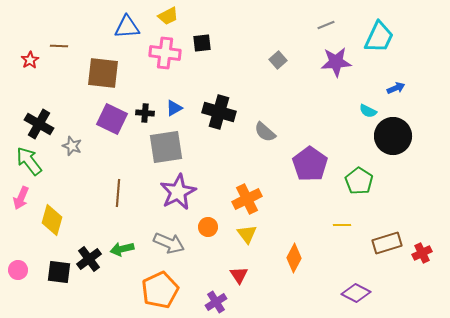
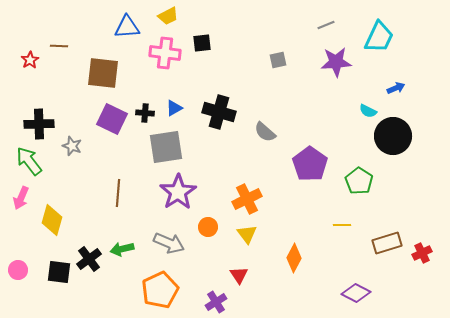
gray square at (278, 60): rotated 30 degrees clockwise
black cross at (39, 124): rotated 32 degrees counterclockwise
purple star at (178, 192): rotated 6 degrees counterclockwise
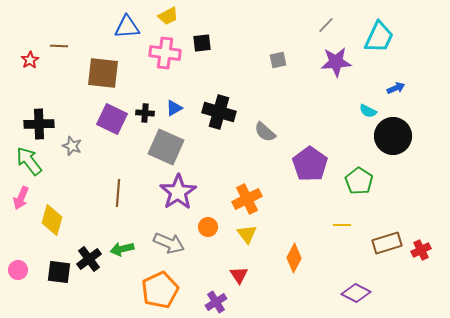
gray line at (326, 25): rotated 24 degrees counterclockwise
gray square at (166, 147): rotated 33 degrees clockwise
red cross at (422, 253): moved 1 px left, 3 px up
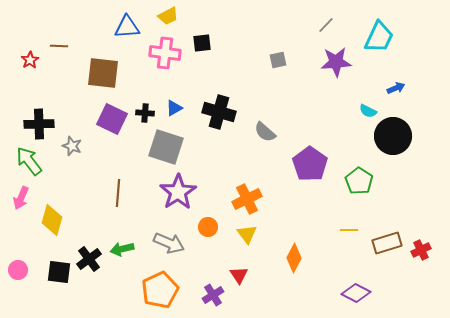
gray square at (166, 147): rotated 6 degrees counterclockwise
yellow line at (342, 225): moved 7 px right, 5 px down
purple cross at (216, 302): moved 3 px left, 7 px up
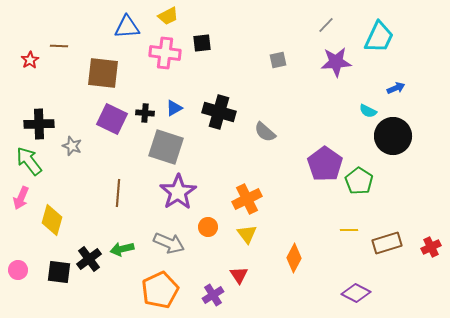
purple pentagon at (310, 164): moved 15 px right
red cross at (421, 250): moved 10 px right, 3 px up
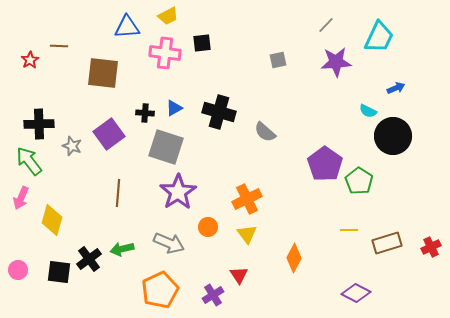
purple square at (112, 119): moved 3 px left, 15 px down; rotated 28 degrees clockwise
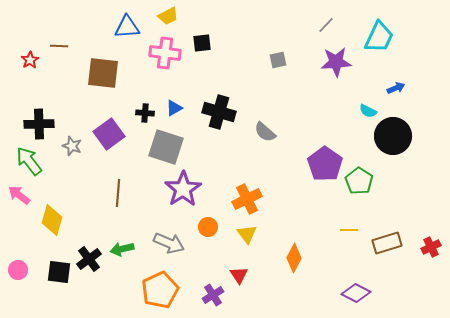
purple star at (178, 192): moved 5 px right, 3 px up
pink arrow at (21, 198): moved 2 px left, 3 px up; rotated 105 degrees clockwise
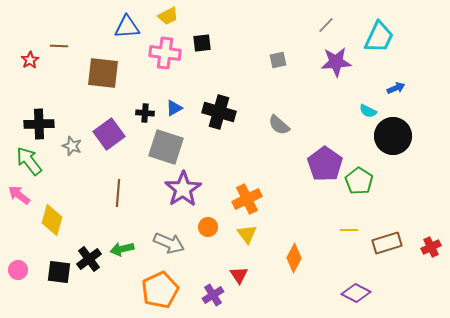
gray semicircle at (265, 132): moved 14 px right, 7 px up
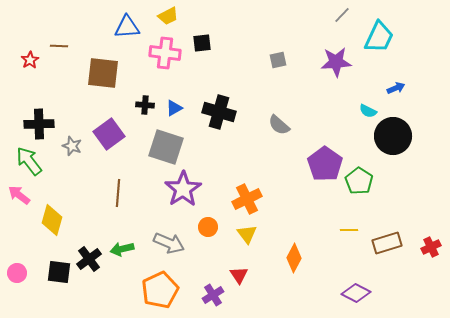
gray line at (326, 25): moved 16 px right, 10 px up
black cross at (145, 113): moved 8 px up
pink circle at (18, 270): moved 1 px left, 3 px down
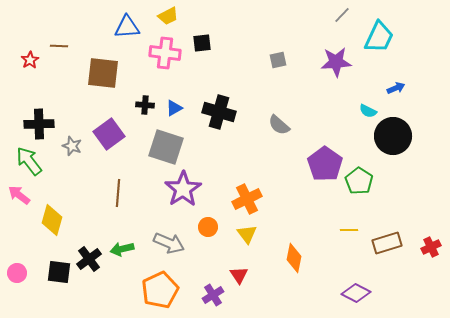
orange diamond at (294, 258): rotated 16 degrees counterclockwise
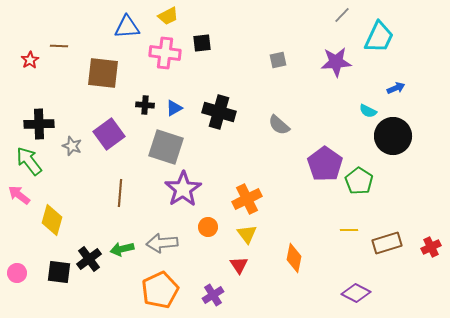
brown line at (118, 193): moved 2 px right
gray arrow at (169, 243): moved 7 px left; rotated 152 degrees clockwise
red triangle at (239, 275): moved 10 px up
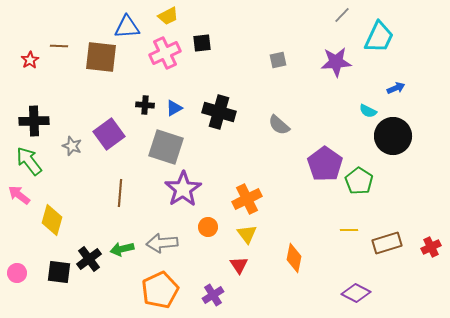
pink cross at (165, 53): rotated 32 degrees counterclockwise
brown square at (103, 73): moved 2 px left, 16 px up
black cross at (39, 124): moved 5 px left, 3 px up
